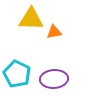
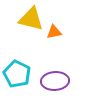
yellow triangle: rotated 12 degrees clockwise
purple ellipse: moved 1 px right, 2 px down
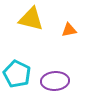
orange triangle: moved 15 px right, 2 px up
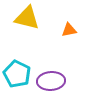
yellow triangle: moved 4 px left, 1 px up
purple ellipse: moved 4 px left
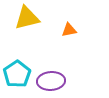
yellow triangle: rotated 28 degrees counterclockwise
cyan pentagon: rotated 12 degrees clockwise
